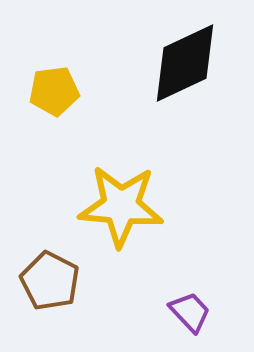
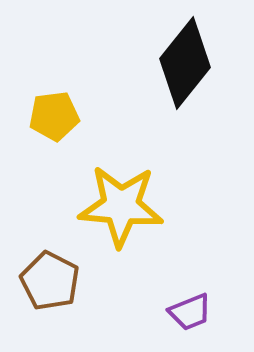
black diamond: rotated 26 degrees counterclockwise
yellow pentagon: moved 25 px down
purple trapezoid: rotated 111 degrees clockwise
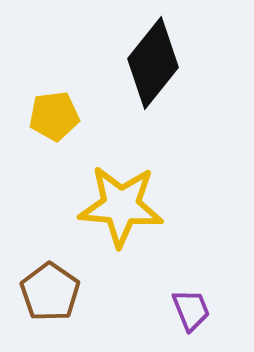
black diamond: moved 32 px left
brown pentagon: moved 11 px down; rotated 8 degrees clockwise
purple trapezoid: moved 1 px right, 2 px up; rotated 90 degrees counterclockwise
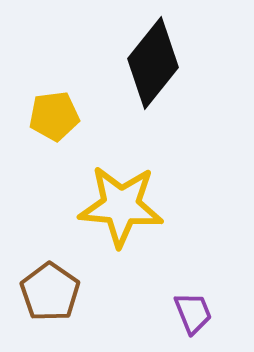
purple trapezoid: moved 2 px right, 3 px down
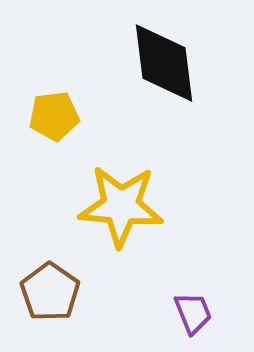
black diamond: moved 11 px right; rotated 46 degrees counterclockwise
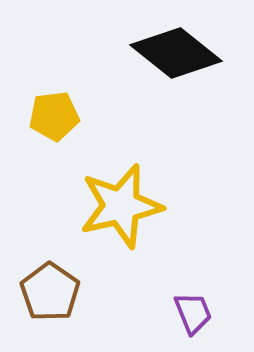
black diamond: moved 12 px right, 10 px up; rotated 44 degrees counterclockwise
yellow star: rotated 18 degrees counterclockwise
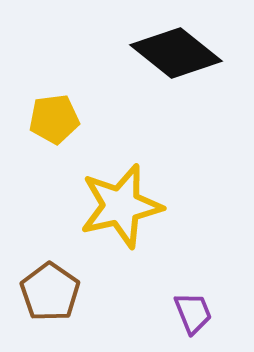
yellow pentagon: moved 3 px down
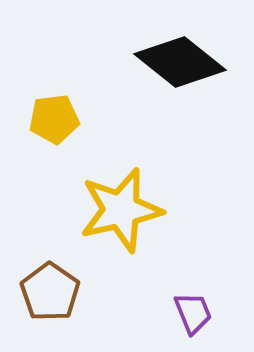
black diamond: moved 4 px right, 9 px down
yellow star: moved 4 px down
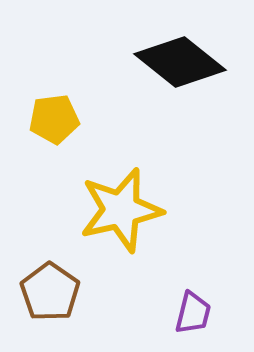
purple trapezoid: rotated 36 degrees clockwise
